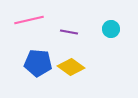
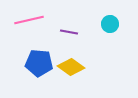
cyan circle: moved 1 px left, 5 px up
blue pentagon: moved 1 px right
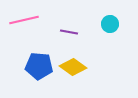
pink line: moved 5 px left
blue pentagon: moved 3 px down
yellow diamond: moved 2 px right
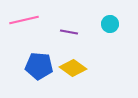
yellow diamond: moved 1 px down
